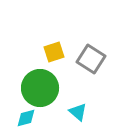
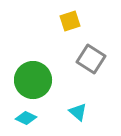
yellow square: moved 16 px right, 31 px up
green circle: moved 7 px left, 8 px up
cyan diamond: rotated 40 degrees clockwise
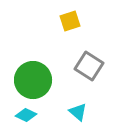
gray square: moved 2 px left, 7 px down
cyan diamond: moved 3 px up
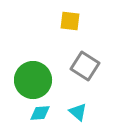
yellow square: rotated 25 degrees clockwise
gray square: moved 4 px left
cyan diamond: moved 14 px right, 2 px up; rotated 30 degrees counterclockwise
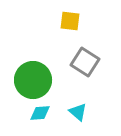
gray square: moved 4 px up
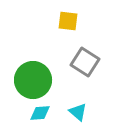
yellow square: moved 2 px left
